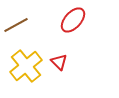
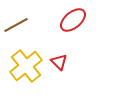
red ellipse: rotated 8 degrees clockwise
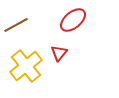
red triangle: moved 9 px up; rotated 24 degrees clockwise
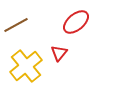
red ellipse: moved 3 px right, 2 px down
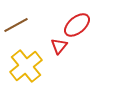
red ellipse: moved 1 px right, 3 px down
red triangle: moved 7 px up
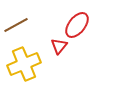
red ellipse: rotated 12 degrees counterclockwise
yellow cross: moved 2 px left, 2 px up; rotated 16 degrees clockwise
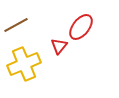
red ellipse: moved 4 px right, 2 px down
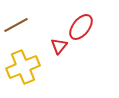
yellow cross: moved 1 px left, 3 px down
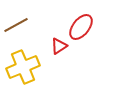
red triangle: rotated 18 degrees clockwise
